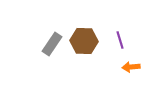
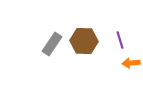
orange arrow: moved 4 px up
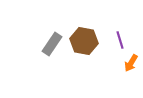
brown hexagon: rotated 8 degrees clockwise
orange arrow: rotated 54 degrees counterclockwise
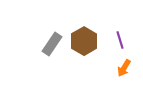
brown hexagon: rotated 20 degrees clockwise
orange arrow: moved 7 px left, 5 px down
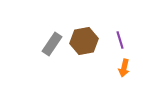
brown hexagon: rotated 20 degrees clockwise
orange arrow: rotated 18 degrees counterclockwise
